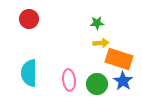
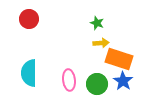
green star: rotated 24 degrees clockwise
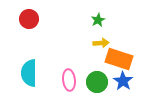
green star: moved 1 px right, 3 px up; rotated 24 degrees clockwise
green circle: moved 2 px up
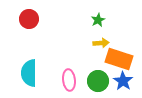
green circle: moved 1 px right, 1 px up
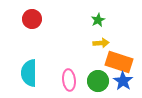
red circle: moved 3 px right
orange rectangle: moved 3 px down
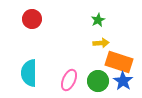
pink ellipse: rotated 30 degrees clockwise
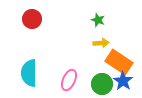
green star: rotated 24 degrees counterclockwise
orange rectangle: rotated 16 degrees clockwise
green circle: moved 4 px right, 3 px down
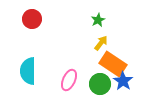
green star: rotated 24 degrees clockwise
yellow arrow: rotated 49 degrees counterclockwise
orange rectangle: moved 6 px left, 2 px down
cyan semicircle: moved 1 px left, 2 px up
green circle: moved 2 px left
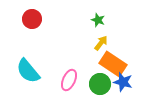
green star: rotated 24 degrees counterclockwise
cyan semicircle: rotated 40 degrees counterclockwise
blue star: moved 1 px down; rotated 18 degrees counterclockwise
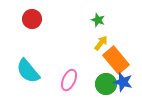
orange rectangle: moved 3 px right, 4 px up; rotated 16 degrees clockwise
green circle: moved 6 px right
